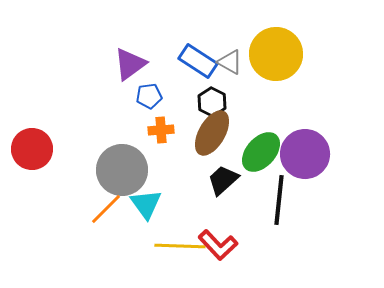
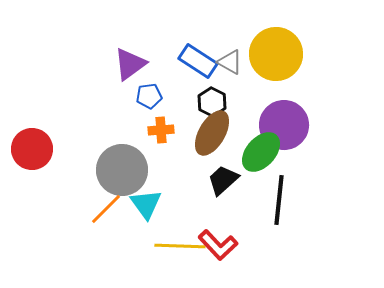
purple circle: moved 21 px left, 29 px up
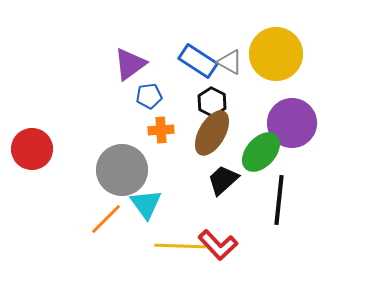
purple circle: moved 8 px right, 2 px up
orange line: moved 10 px down
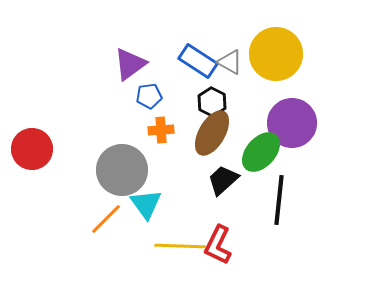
red L-shape: rotated 69 degrees clockwise
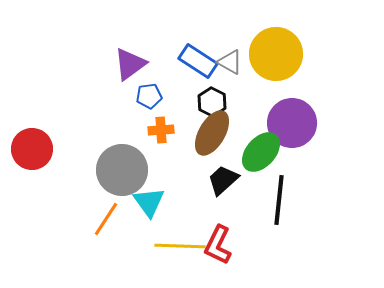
cyan triangle: moved 3 px right, 2 px up
orange line: rotated 12 degrees counterclockwise
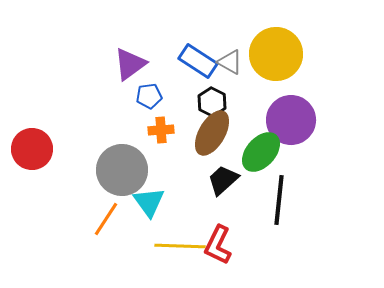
purple circle: moved 1 px left, 3 px up
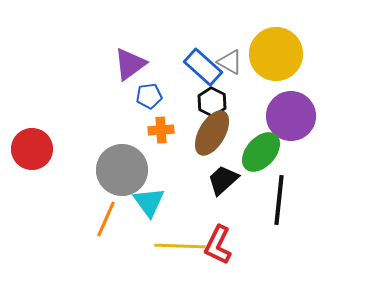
blue rectangle: moved 5 px right, 6 px down; rotated 9 degrees clockwise
purple circle: moved 4 px up
orange line: rotated 9 degrees counterclockwise
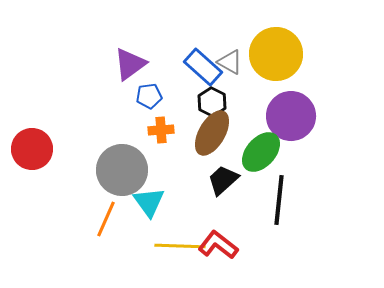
red L-shape: rotated 102 degrees clockwise
